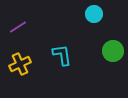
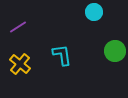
cyan circle: moved 2 px up
green circle: moved 2 px right
yellow cross: rotated 25 degrees counterclockwise
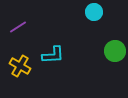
cyan L-shape: moved 9 px left; rotated 95 degrees clockwise
yellow cross: moved 2 px down; rotated 10 degrees counterclockwise
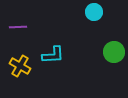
purple line: rotated 30 degrees clockwise
green circle: moved 1 px left, 1 px down
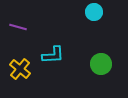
purple line: rotated 18 degrees clockwise
green circle: moved 13 px left, 12 px down
yellow cross: moved 3 px down; rotated 10 degrees clockwise
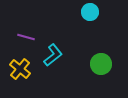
cyan circle: moved 4 px left
purple line: moved 8 px right, 10 px down
cyan L-shape: rotated 35 degrees counterclockwise
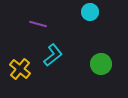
purple line: moved 12 px right, 13 px up
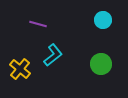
cyan circle: moved 13 px right, 8 px down
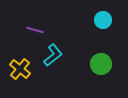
purple line: moved 3 px left, 6 px down
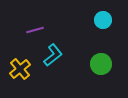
purple line: rotated 30 degrees counterclockwise
yellow cross: rotated 10 degrees clockwise
